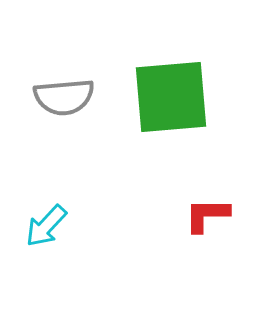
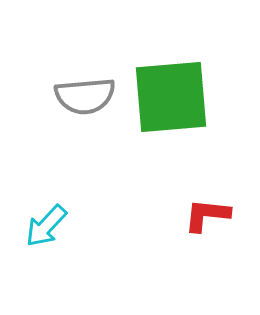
gray semicircle: moved 21 px right, 1 px up
red L-shape: rotated 6 degrees clockwise
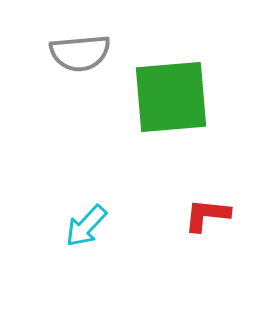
gray semicircle: moved 5 px left, 43 px up
cyan arrow: moved 40 px right
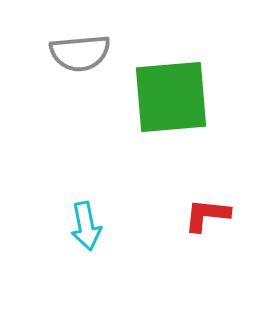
cyan arrow: rotated 54 degrees counterclockwise
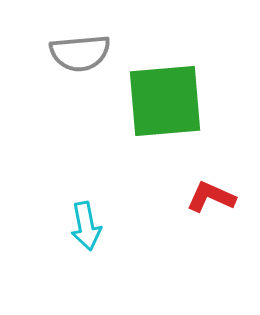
green square: moved 6 px left, 4 px down
red L-shape: moved 4 px right, 18 px up; rotated 18 degrees clockwise
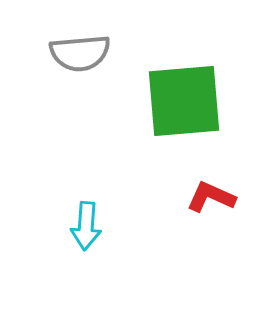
green square: moved 19 px right
cyan arrow: rotated 15 degrees clockwise
